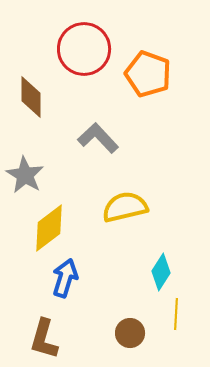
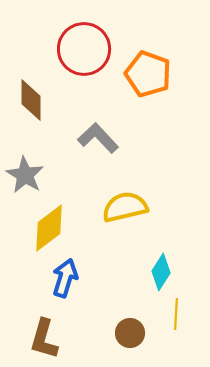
brown diamond: moved 3 px down
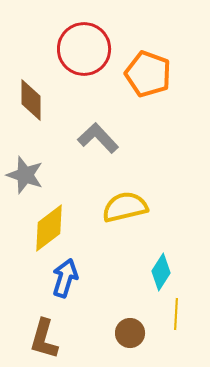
gray star: rotated 12 degrees counterclockwise
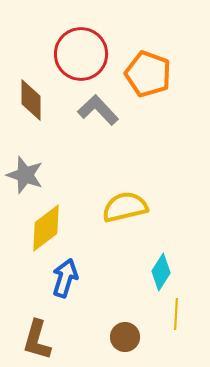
red circle: moved 3 px left, 5 px down
gray L-shape: moved 28 px up
yellow diamond: moved 3 px left
brown circle: moved 5 px left, 4 px down
brown L-shape: moved 7 px left, 1 px down
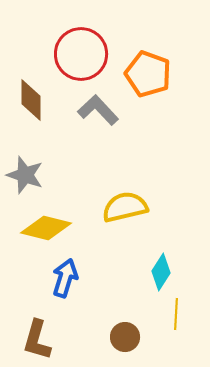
yellow diamond: rotated 51 degrees clockwise
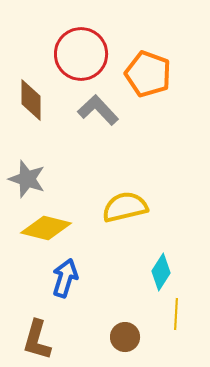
gray star: moved 2 px right, 4 px down
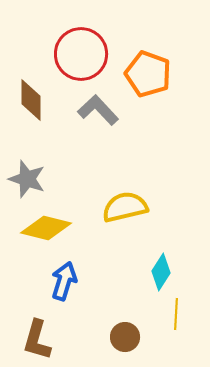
blue arrow: moved 1 px left, 3 px down
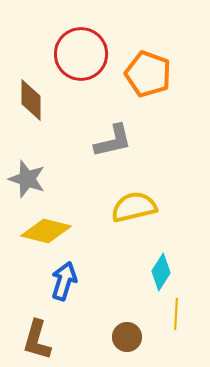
gray L-shape: moved 15 px right, 31 px down; rotated 120 degrees clockwise
yellow semicircle: moved 9 px right
yellow diamond: moved 3 px down
brown circle: moved 2 px right
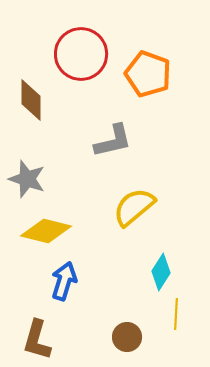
yellow semicircle: rotated 27 degrees counterclockwise
